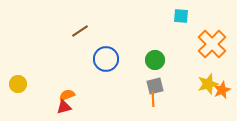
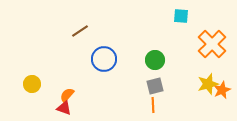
blue circle: moved 2 px left
yellow circle: moved 14 px right
orange semicircle: rotated 28 degrees counterclockwise
orange line: moved 6 px down
red triangle: moved 1 px down; rotated 35 degrees clockwise
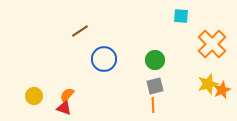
yellow circle: moved 2 px right, 12 px down
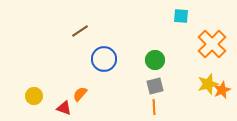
orange semicircle: moved 13 px right, 1 px up
orange line: moved 1 px right, 2 px down
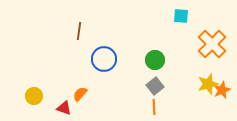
brown line: moved 1 px left; rotated 48 degrees counterclockwise
gray square: rotated 24 degrees counterclockwise
